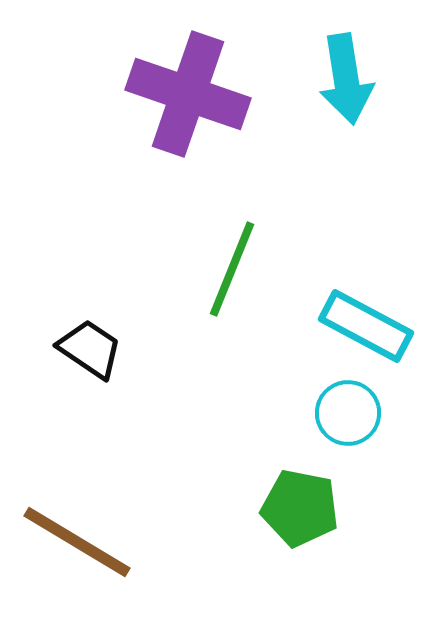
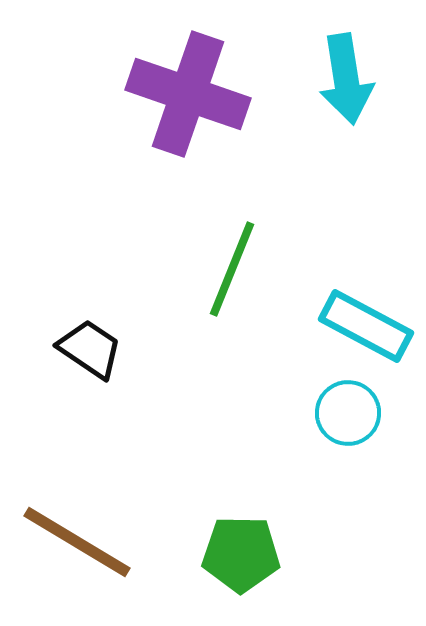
green pentagon: moved 59 px left, 46 px down; rotated 10 degrees counterclockwise
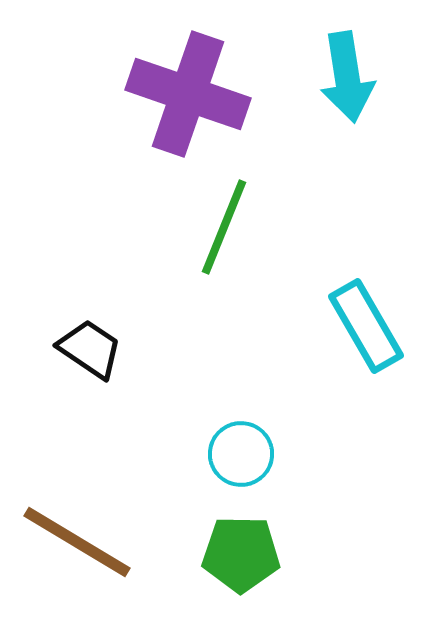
cyan arrow: moved 1 px right, 2 px up
green line: moved 8 px left, 42 px up
cyan rectangle: rotated 32 degrees clockwise
cyan circle: moved 107 px left, 41 px down
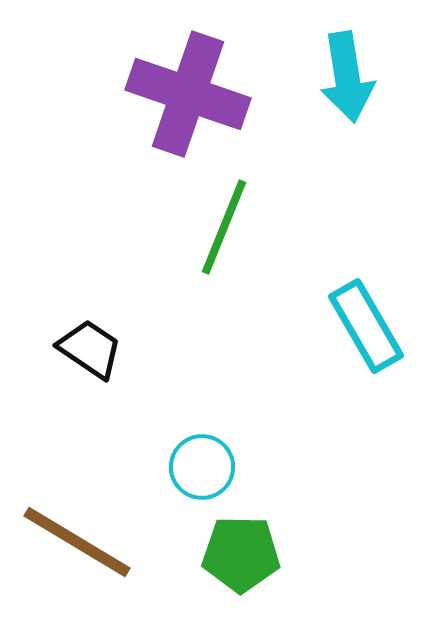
cyan circle: moved 39 px left, 13 px down
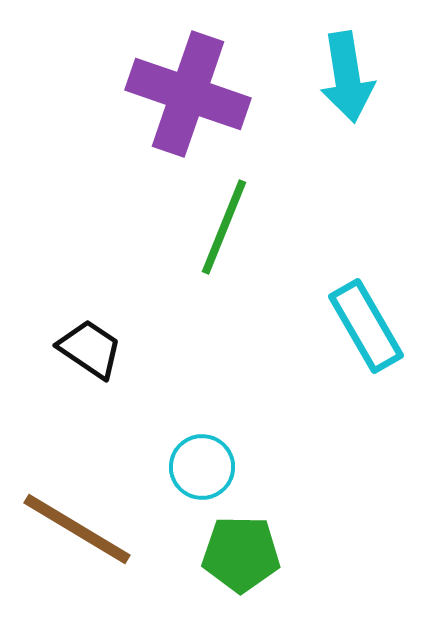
brown line: moved 13 px up
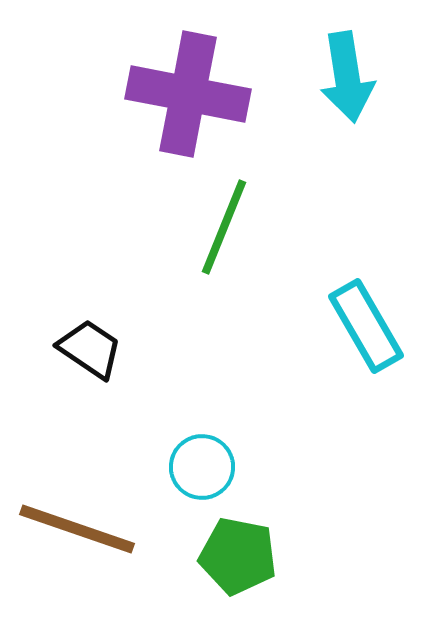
purple cross: rotated 8 degrees counterclockwise
brown line: rotated 12 degrees counterclockwise
green pentagon: moved 3 px left, 2 px down; rotated 10 degrees clockwise
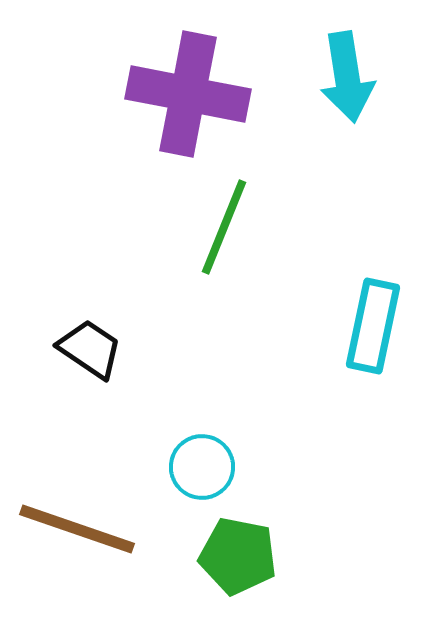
cyan rectangle: moved 7 px right; rotated 42 degrees clockwise
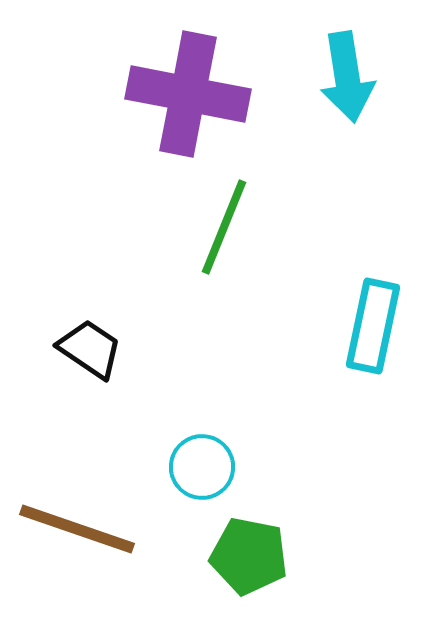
green pentagon: moved 11 px right
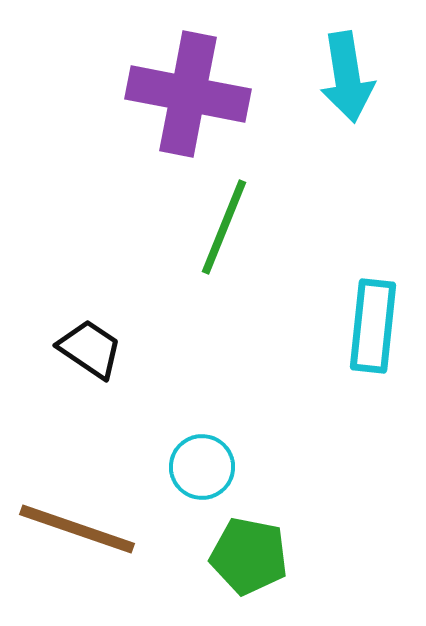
cyan rectangle: rotated 6 degrees counterclockwise
